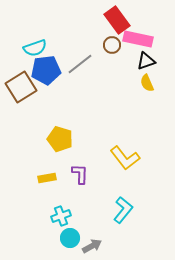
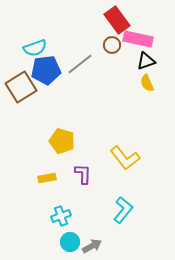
yellow pentagon: moved 2 px right, 2 px down
purple L-shape: moved 3 px right
cyan circle: moved 4 px down
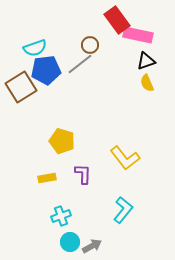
pink rectangle: moved 4 px up
brown circle: moved 22 px left
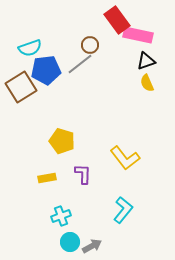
cyan semicircle: moved 5 px left
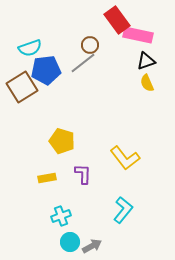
gray line: moved 3 px right, 1 px up
brown square: moved 1 px right
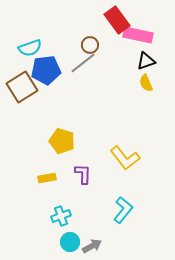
yellow semicircle: moved 1 px left
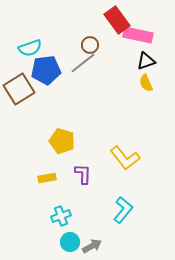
brown square: moved 3 px left, 2 px down
